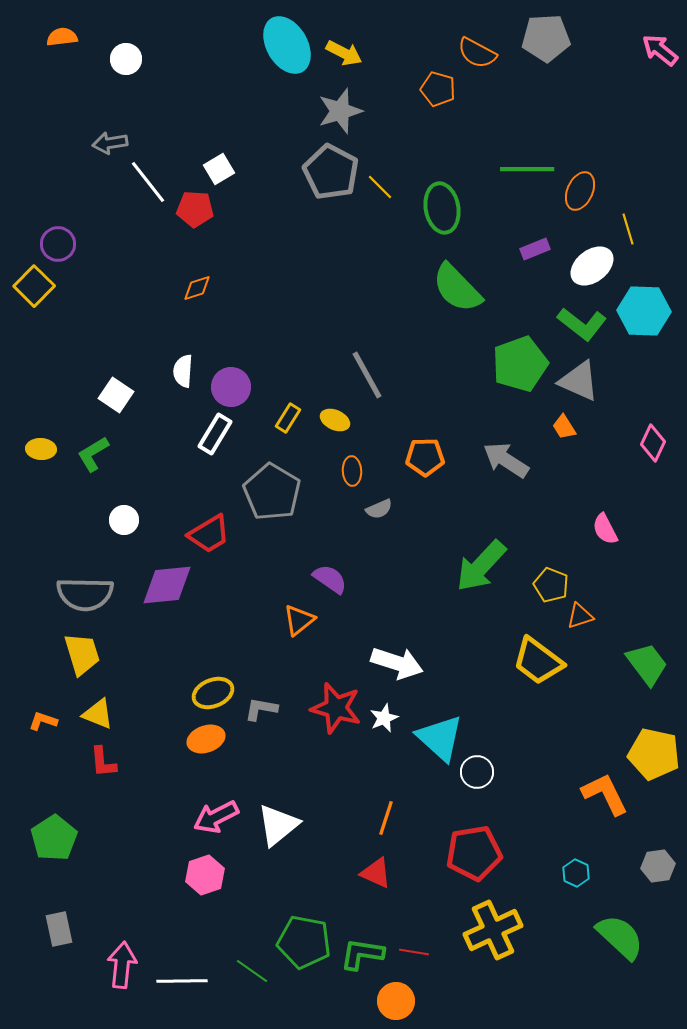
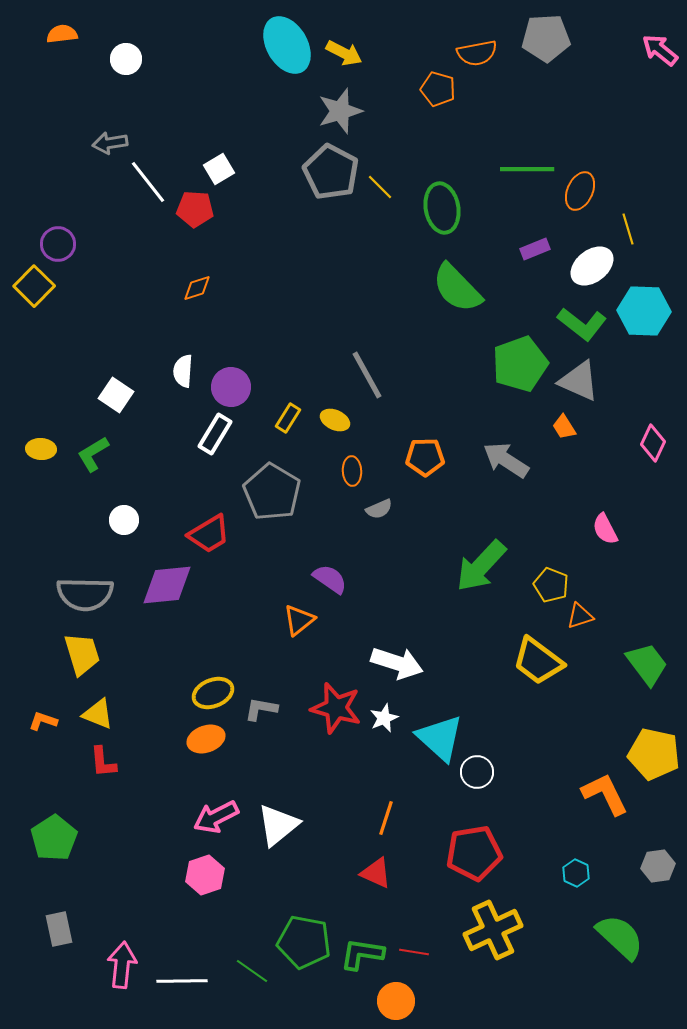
orange semicircle at (62, 37): moved 3 px up
orange semicircle at (477, 53): rotated 39 degrees counterclockwise
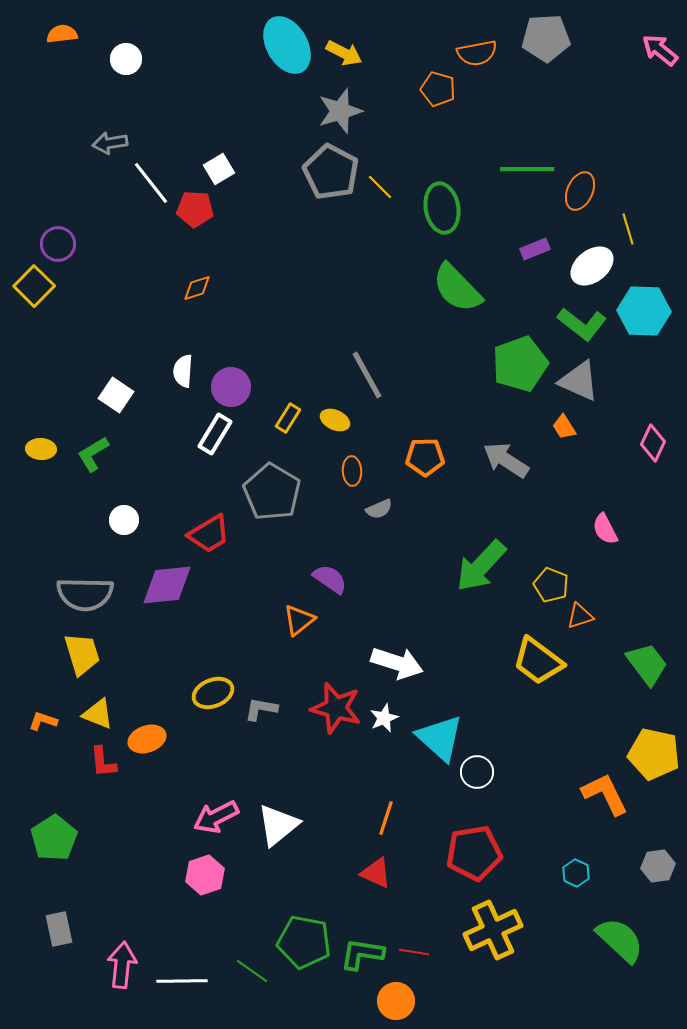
white line at (148, 182): moved 3 px right, 1 px down
orange ellipse at (206, 739): moved 59 px left
green semicircle at (620, 937): moved 3 px down
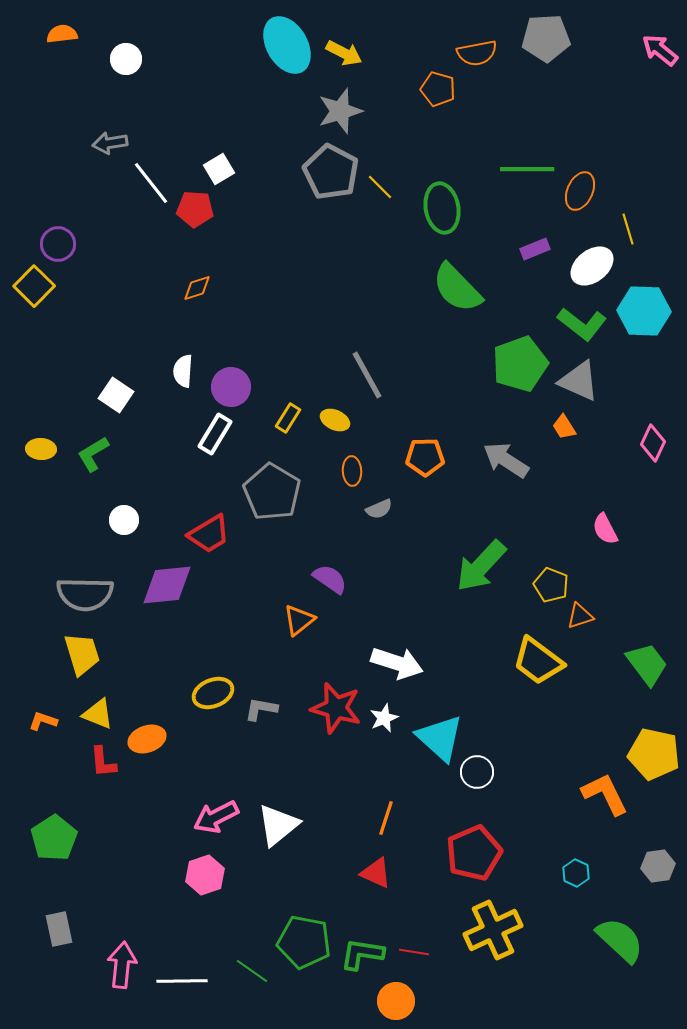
red pentagon at (474, 853): rotated 14 degrees counterclockwise
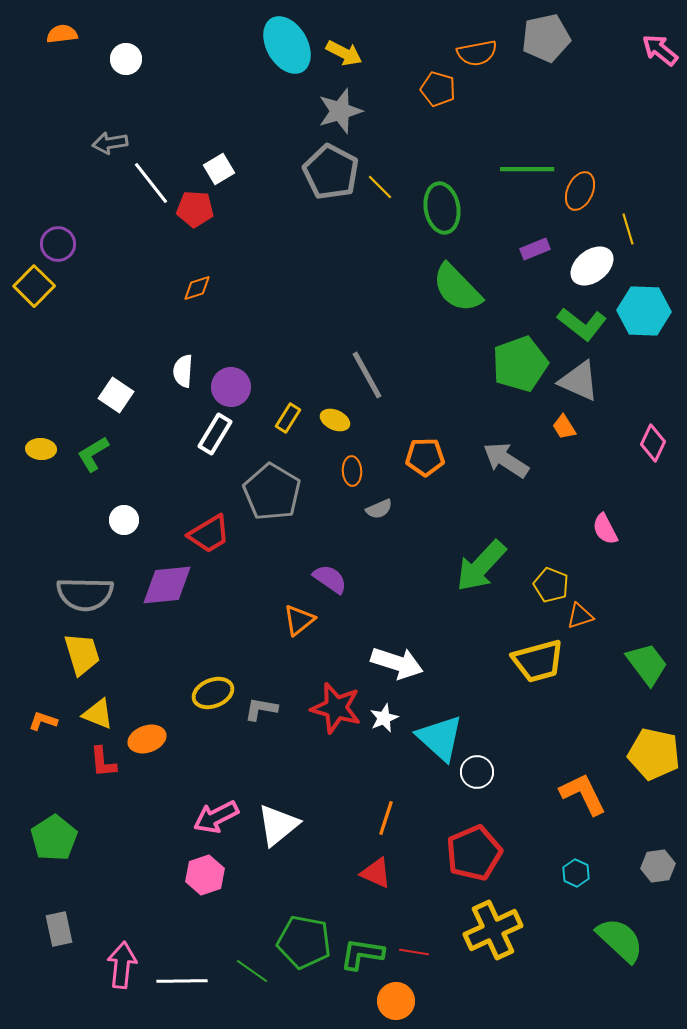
gray pentagon at (546, 38): rotated 9 degrees counterclockwise
yellow trapezoid at (538, 661): rotated 52 degrees counterclockwise
orange L-shape at (605, 794): moved 22 px left
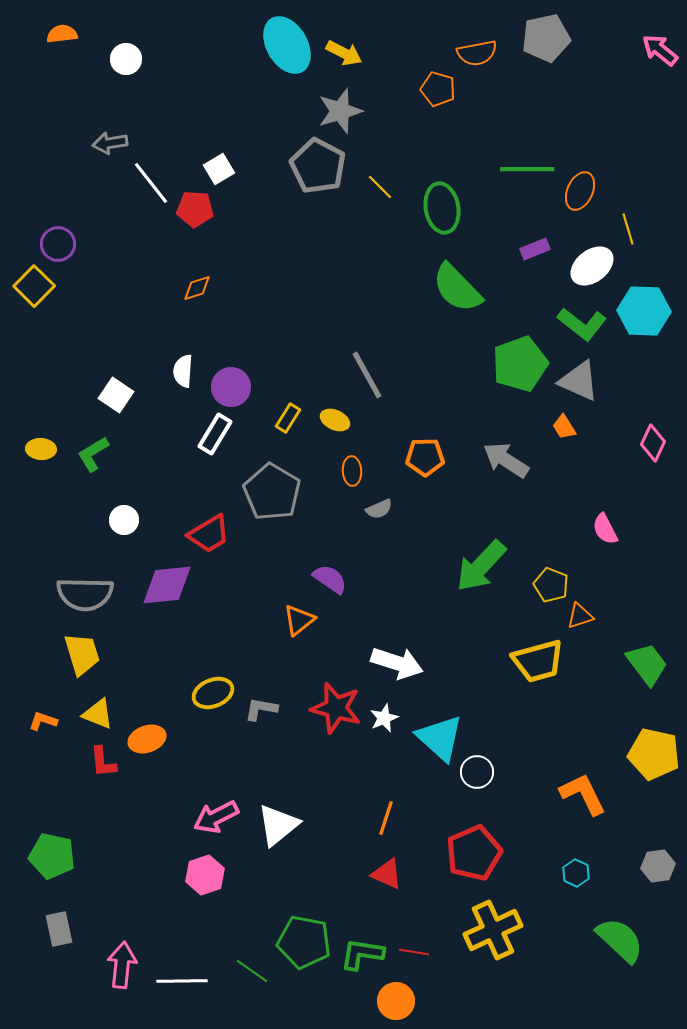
gray pentagon at (331, 172): moved 13 px left, 6 px up
green pentagon at (54, 838): moved 2 px left, 18 px down; rotated 27 degrees counterclockwise
red triangle at (376, 873): moved 11 px right, 1 px down
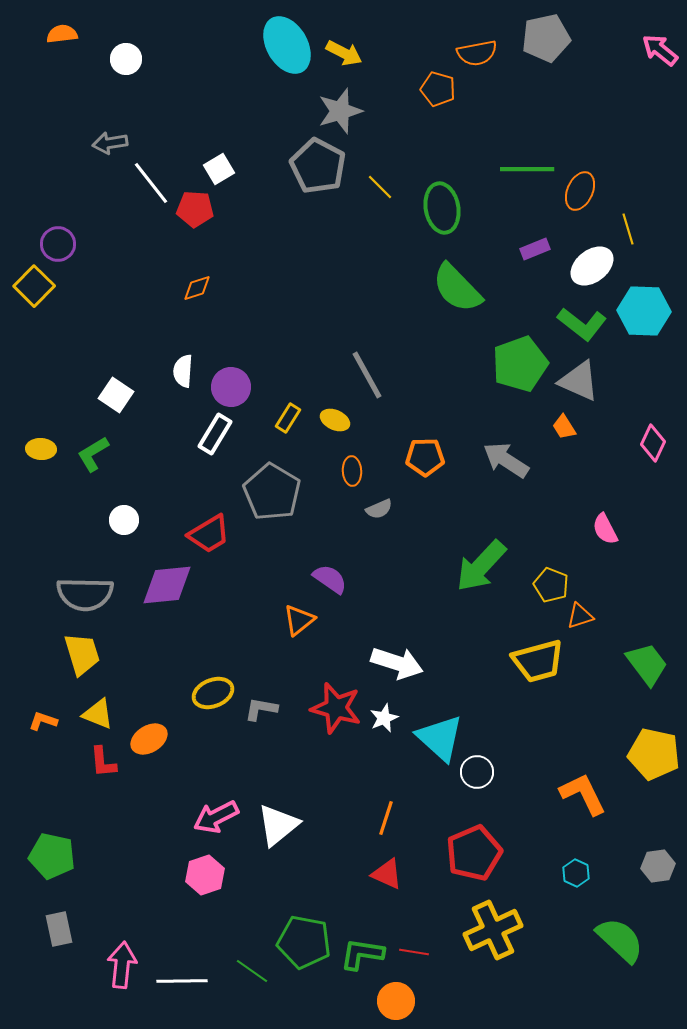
orange ellipse at (147, 739): moved 2 px right; rotated 12 degrees counterclockwise
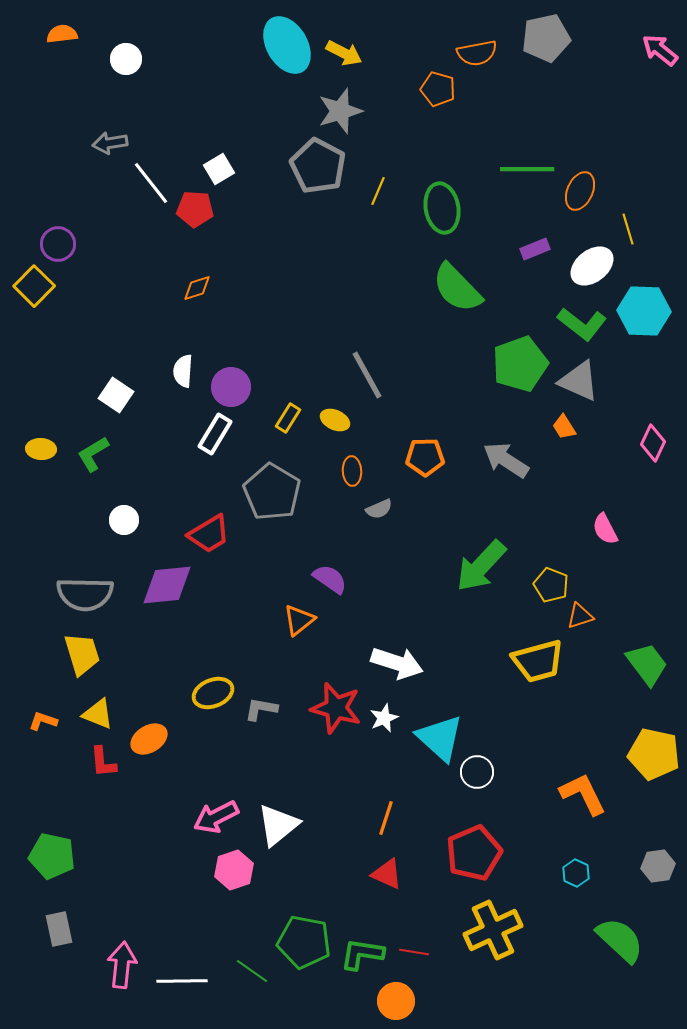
yellow line at (380, 187): moved 2 px left, 4 px down; rotated 68 degrees clockwise
pink hexagon at (205, 875): moved 29 px right, 5 px up
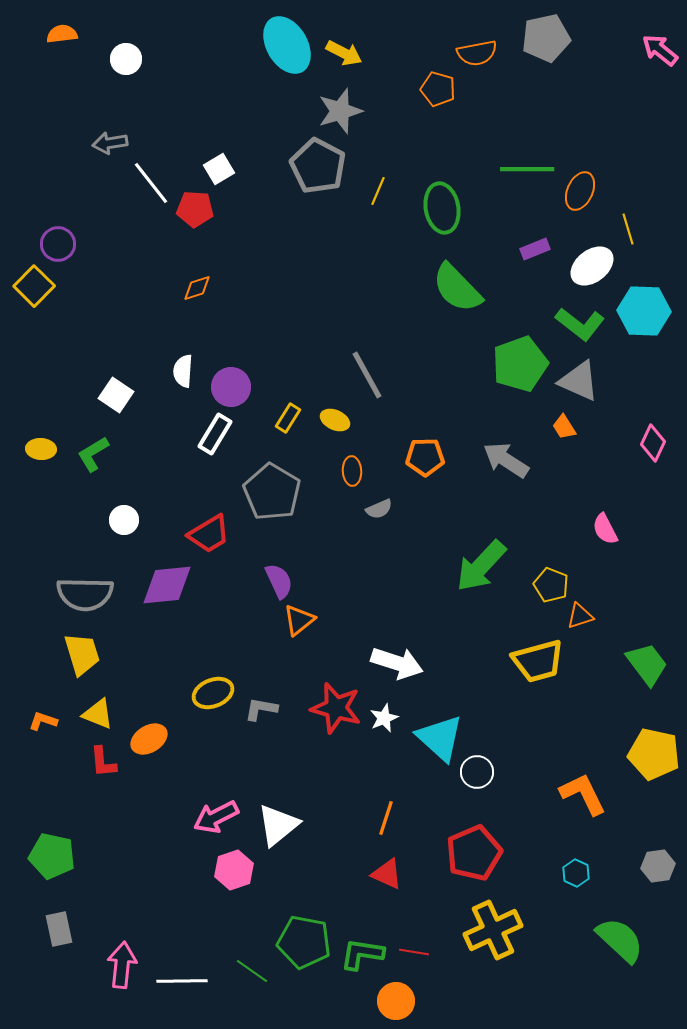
green L-shape at (582, 324): moved 2 px left
purple semicircle at (330, 579): moved 51 px left, 2 px down; rotated 30 degrees clockwise
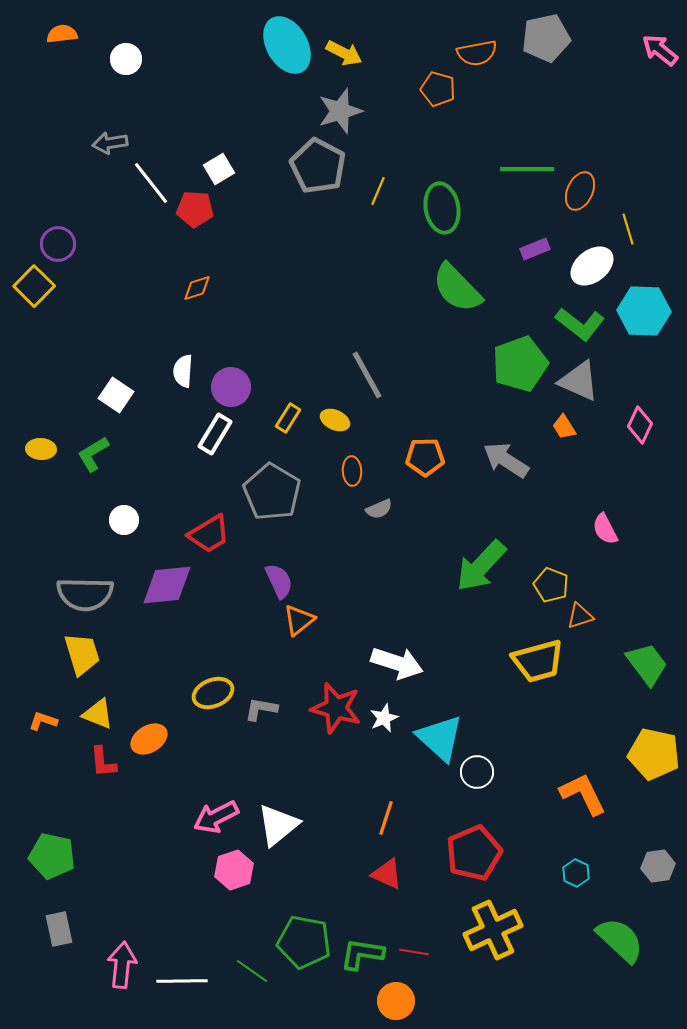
pink diamond at (653, 443): moved 13 px left, 18 px up
